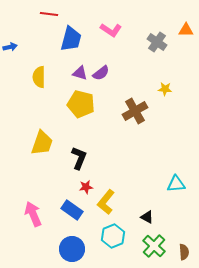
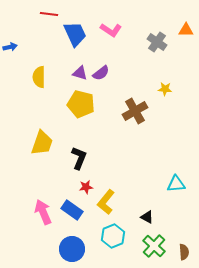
blue trapezoid: moved 4 px right, 5 px up; rotated 40 degrees counterclockwise
pink arrow: moved 10 px right, 2 px up
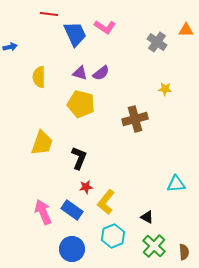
pink L-shape: moved 6 px left, 3 px up
brown cross: moved 8 px down; rotated 15 degrees clockwise
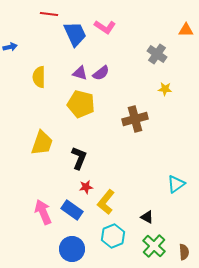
gray cross: moved 12 px down
cyan triangle: rotated 30 degrees counterclockwise
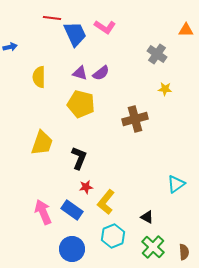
red line: moved 3 px right, 4 px down
green cross: moved 1 px left, 1 px down
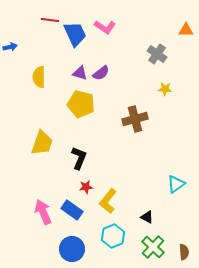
red line: moved 2 px left, 2 px down
yellow L-shape: moved 2 px right, 1 px up
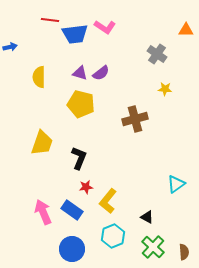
blue trapezoid: rotated 108 degrees clockwise
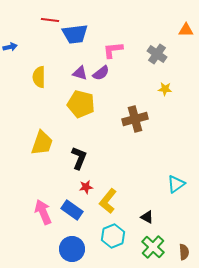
pink L-shape: moved 8 px right, 23 px down; rotated 140 degrees clockwise
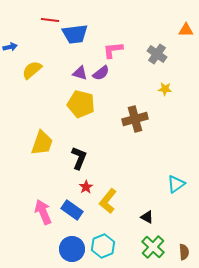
yellow semicircle: moved 7 px left, 7 px up; rotated 50 degrees clockwise
red star: rotated 24 degrees counterclockwise
cyan hexagon: moved 10 px left, 10 px down
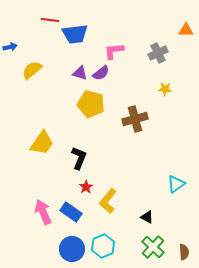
pink L-shape: moved 1 px right, 1 px down
gray cross: moved 1 px right, 1 px up; rotated 30 degrees clockwise
yellow pentagon: moved 10 px right
yellow trapezoid: rotated 16 degrees clockwise
blue rectangle: moved 1 px left, 2 px down
